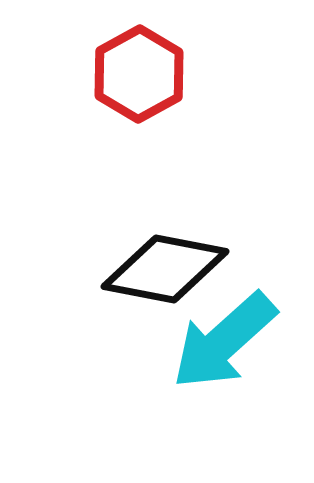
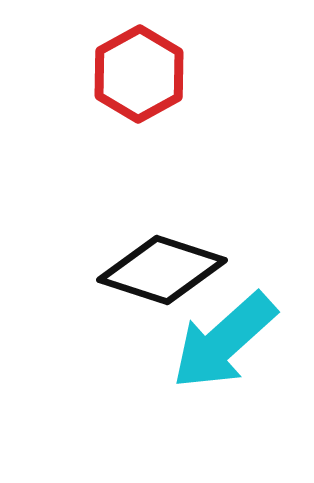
black diamond: moved 3 px left, 1 px down; rotated 7 degrees clockwise
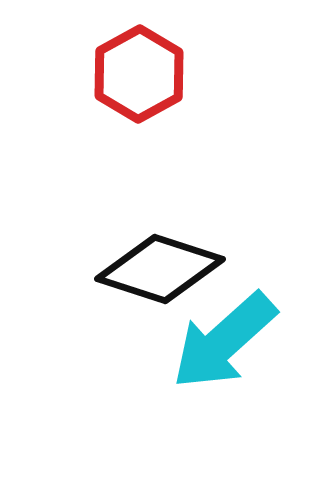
black diamond: moved 2 px left, 1 px up
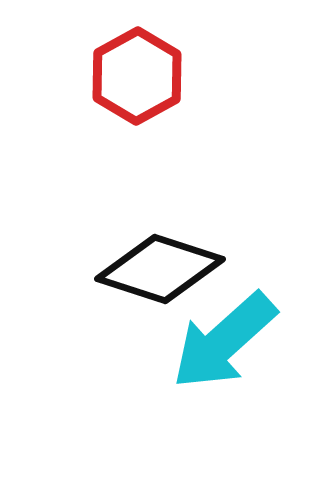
red hexagon: moved 2 px left, 2 px down
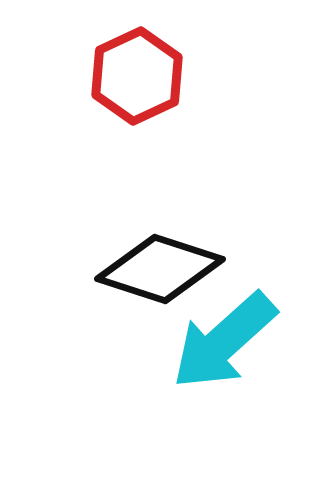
red hexagon: rotated 4 degrees clockwise
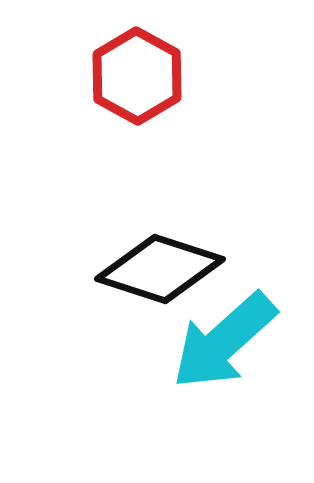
red hexagon: rotated 6 degrees counterclockwise
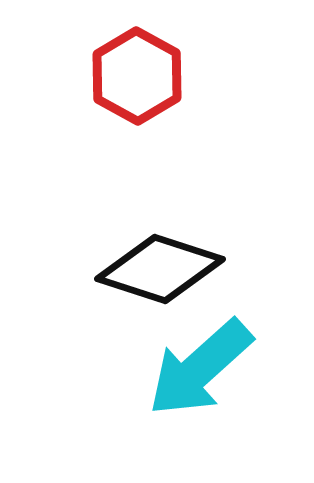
cyan arrow: moved 24 px left, 27 px down
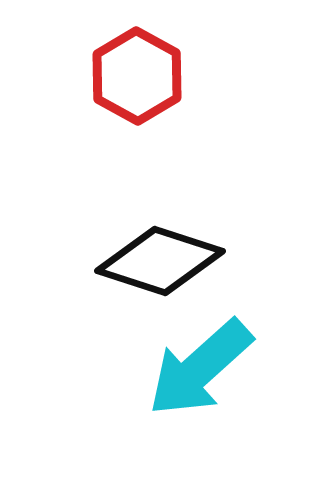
black diamond: moved 8 px up
